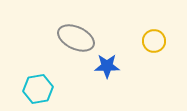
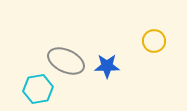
gray ellipse: moved 10 px left, 23 px down
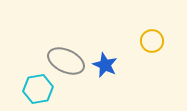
yellow circle: moved 2 px left
blue star: moved 2 px left, 1 px up; rotated 25 degrees clockwise
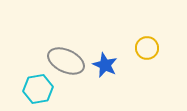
yellow circle: moved 5 px left, 7 px down
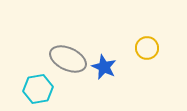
gray ellipse: moved 2 px right, 2 px up
blue star: moved 1 px left, 2 px down
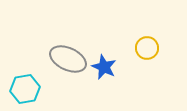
cyan hexagon: moved 13 px left
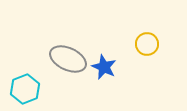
yellow circle: moved 4 px up
cyan hexagon: rotated 12 degrees counterclockwise
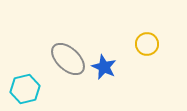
gray ellipse: rotated 18 degrees clockwise
cyan hexagon: rotated 8 degrees clockwise
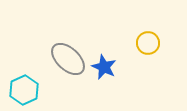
yellow circle: moved 1 px right, 1 px up
cyan hexagon: moved 1 px left, 1 px down; rotated 12 degrees counterclockwise
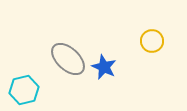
yellow circle: moved 4 px right, 2 px up
cyan hexagon: rotated 12 degrees clockwise
